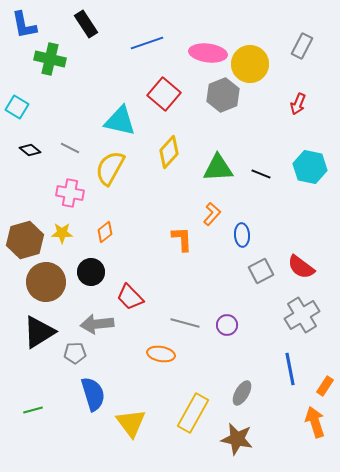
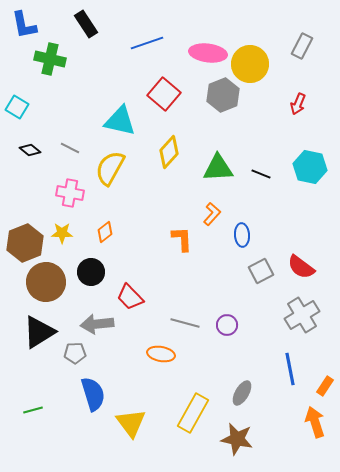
brown hexagon at (25, 240): moved 3 px down; rotated 6 degrees counterclockwise
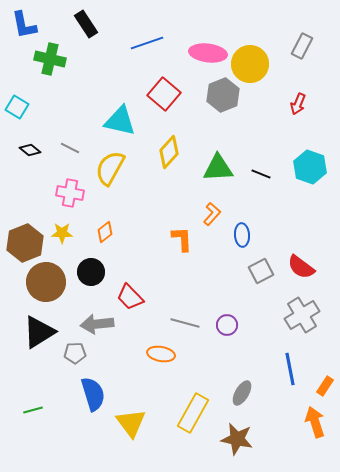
cyan hexagon at (310, 167): rotated 8 degrees clockwise
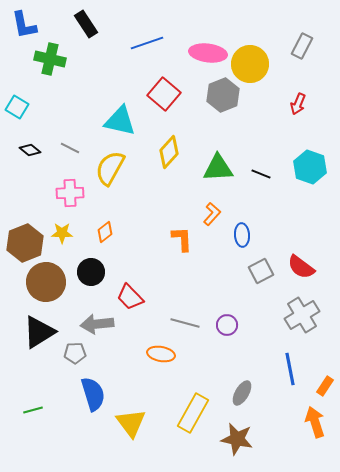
pink cross at (70, 193): rotated 12 degrees counterclockwise
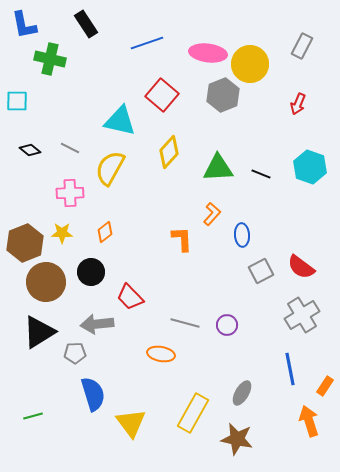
red square at (164, 94): moved 2 px left, 1 px down
cyan square at (17, 107): moved 6 px up; rotated 30 degrees counterclockwise
green line at (33, 410): moved 6 px down
orange arrow at (315, 422): moved 6 px left, 1 px up
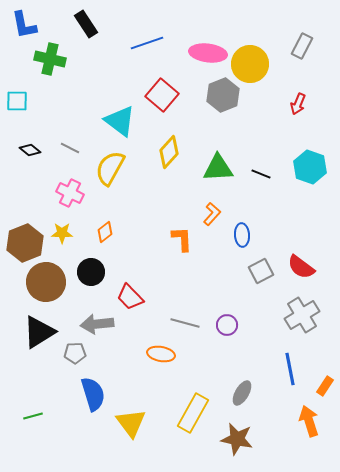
cyan triangle at (120, 121): rotated 24 degrees clockwise
pink cross at (70, 193): rotated 28 degrees clockwise
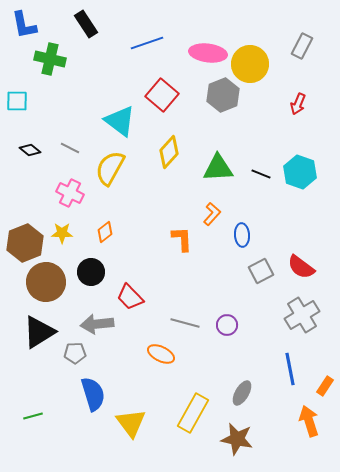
cyan hexagon at (310, 167): moved 10 px left, 5 px down
orange ellipse at (161, 354): rotated 16 degrees clockwise
